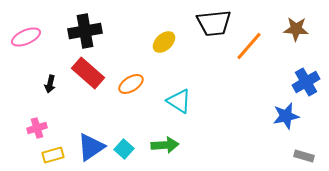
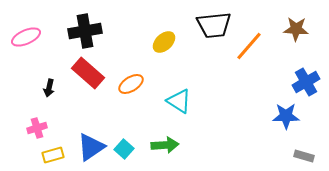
black trapezoid: moved 2 px down
black arrow: moved 1 px left, 4 px down
blue star: rotated 12 degrees clockwise
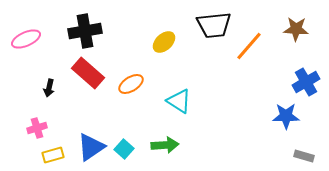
pink ellipse: moved 2 px down
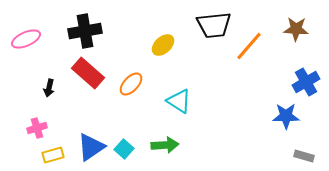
yellow ellipse: moved 1 px left, 3 px down
orange ellipse: rotated 15 degrees counterclockwise
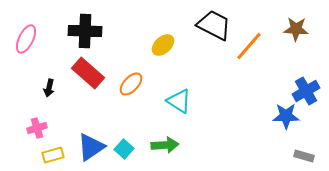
black trapezoid: rotated 147 degrees counterclockwise
black cross: rotated 12 degrees clockwise
pink ellipse: rotated 40 degrees counterclockwise
blue cross: moved 9 px down
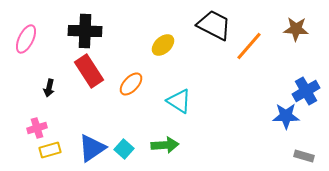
red rectangle: moved 1 px right, 2 px up; rotated 16 degrees clockwise
blue triangle: moved 1 px right, 1 px down
yellow rectangle: moved 3 px left, 5 px up
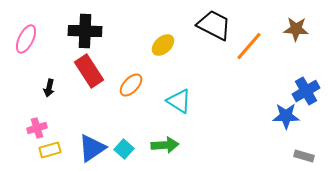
orange ellipse: moved 1 px down
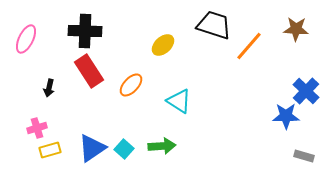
black trapezoid: rotated 9 degrees counterclockwise
blue cross: rotated 16 degrees counterclockwise
green arrow: moved 3 px left, 1 px down
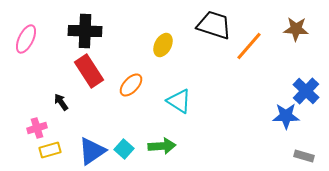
yellow ellipse: rotated 20 degrees counterclockwise
black arrow: moved 12 px right, 14 px down; rotated 132 degrees clockwise
blue triangle: moved 3 px down
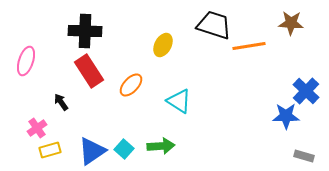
brown star: moved 5 px left, 6 px up
pink ellipse: moved 22 px down; rotated 8 degrees counterclockwise
orange line: rotated 40 degrees clockwise
pink cross: rotated 18 degrees counterclockwise
green arrow: moved 1 px left
